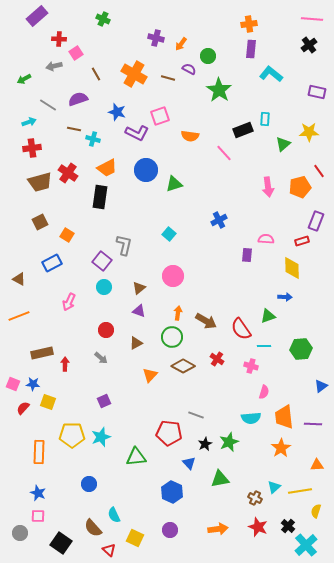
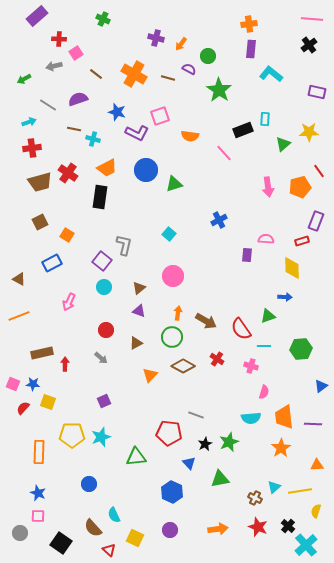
brown line at (96, 74): rotated 24 degrees counterclockwise
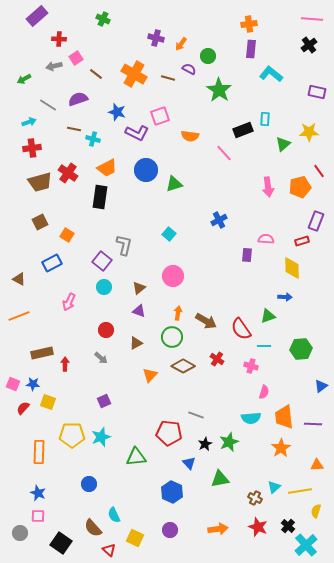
pink square at (76, 53): moved 5 px down
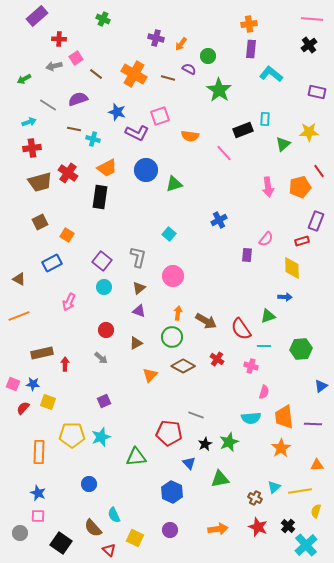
pink semicircle at (266, 239): rotated 126 degrees clockwise
gray L-shape at (124, 245): moved 14 px right, 12 px down
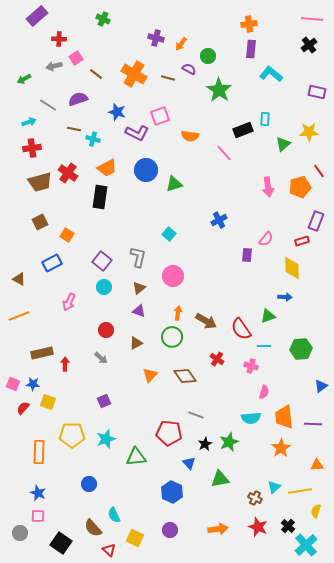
brown diamond at (183, 366): moved 2 px right, 10 px down; rotated 25 degrees clockwise
cyan star at (101, 437): moved 5 px right, 2 px down
